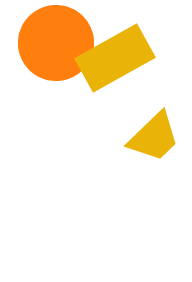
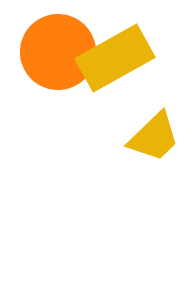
orange circle: moved 2 px right, 9 px down
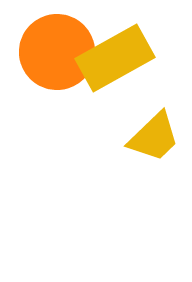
orange circle: moved 1 px left
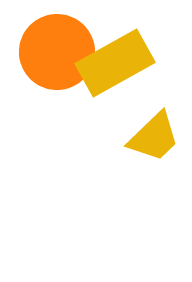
yellow rectangle: moved 5 px down
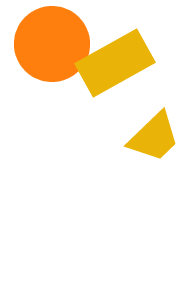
orange circle: moved 5 px left, 8 px up
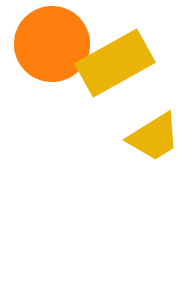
yellow trapezoid: rotated 12 degrees clockwise
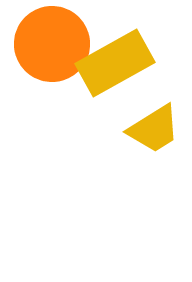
yellow trapezoid: moved 8 px up
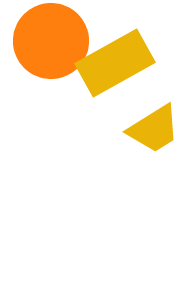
orange circle: moved 1 px left, 3 px up
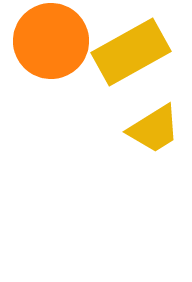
yellow rectangle: moved 16 px right, 11 px up
